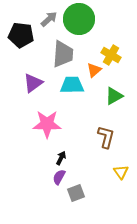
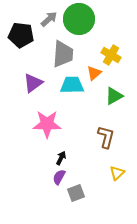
orange triangle: moved 3 px down
yellow triangle: moved 4 px left, 1 px down; rotated 21 degrees clockwise
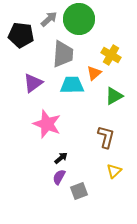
pink star: rotated 20 degrees clockwise
black arrow: rotated 24 degrees clockwise
yellow triangle: moved 3 px left, 2 px up
gray square: moved 3 px right, 2 px up
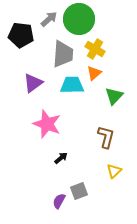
yellow cross: moved 16 px left, 6 px up
green triangle: rotated 18 degrees counterclockwise
purple semicircle: moved 24 px down
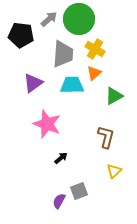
green triangle: rotated 18 degrees clockwise
